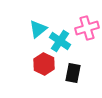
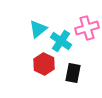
cyan cross: moved 1 px right
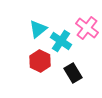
pink cross: rotated 35 degrees counterclockwise
red hexagon: moved 4 px left, 3 px up
black rectangle: rotated 42 degrees counterclockwise
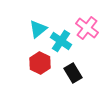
red hexagon: moved 2 px down
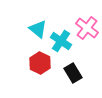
cyan triangle: rotated 42 degrees counterclockwise
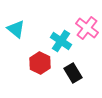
cyan triangle: moved 22 px left
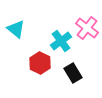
cyan cross: rotated 20 degrees clockwise
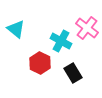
cyan cross: rotated 25 degrees counterclockwise
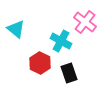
pink cross: moved 2 px left, 6 px up
black rectangle: moved 4 px left; rotated 12 degrees clockwise
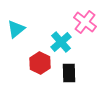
cyan triangle: rotated 42 degrees clockwise
cyan cross: moved 1 px down; rotated 20 degrees clockwise
black rectangle: rotated 18 degrees clockwise
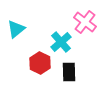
black rectangle: moved 1 px up
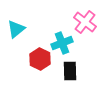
cyan cross: moved 1 px right, 1 px down; rotated 20 degrees clockwise
red hexagon: moved 4 px up
black rectangle: moved 1 px right, 1 px up
